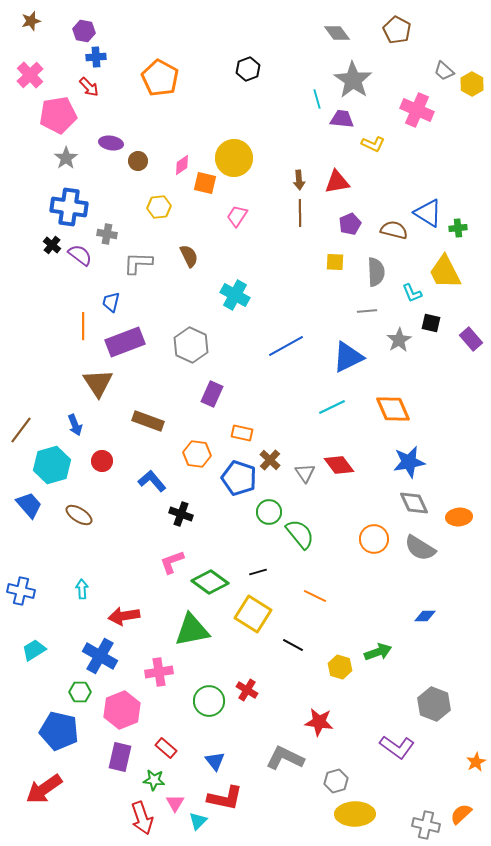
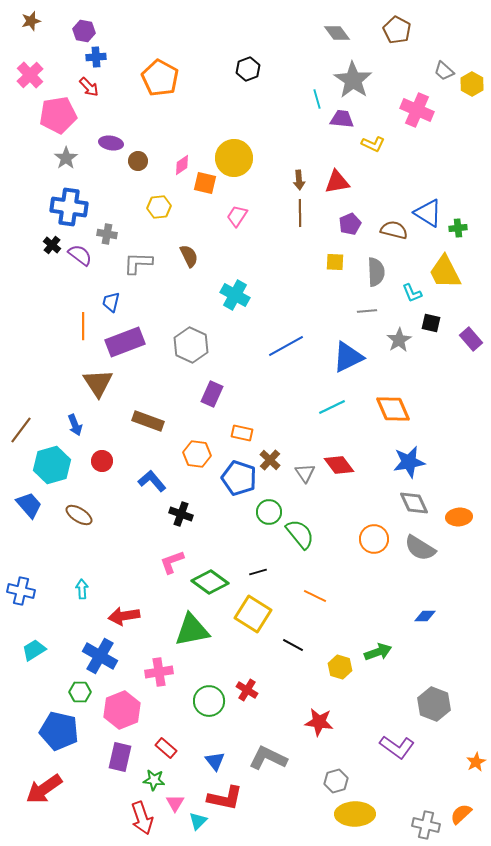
gray L-shape at (285, 758): moved 17 px left
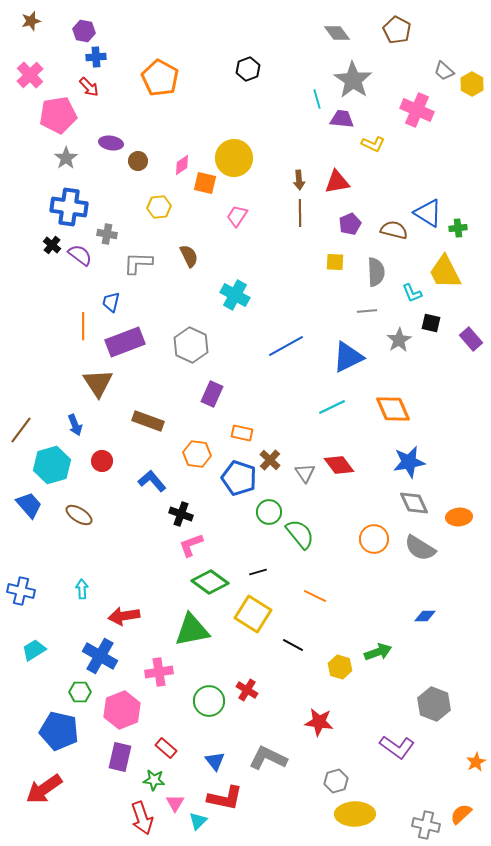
pink L-shape at (172, 562): moved 19 px right, 17 px up
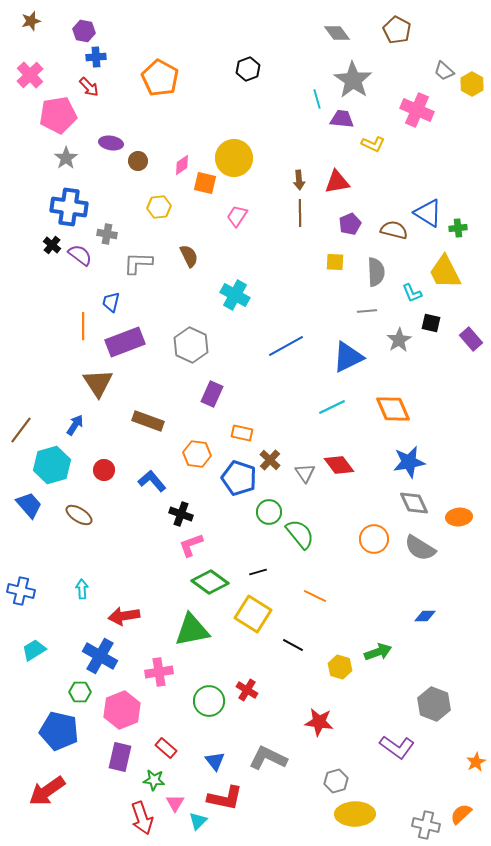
blue arrow at (75, 425): rotated 125 degrees counterclockwise
red circle at (102, 461): moved 2 px right, 9 px down
red arrow at (44, 789): moved 3 px right, 2 px down
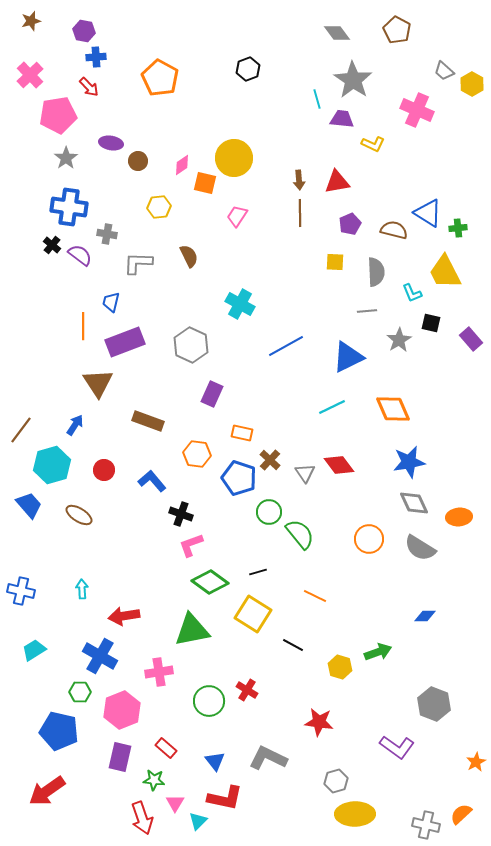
cyan cross at (235, 295): moved 5 px right, 9 px down
orange circle at (374, 539): moved 5 px left
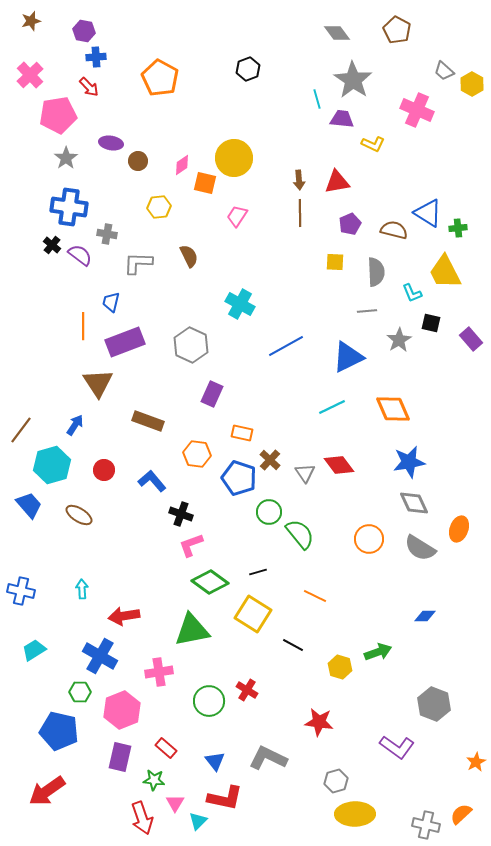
orange ellipse at (459, 517): moved 12 px down; rotated 65 degrees counterclockwise
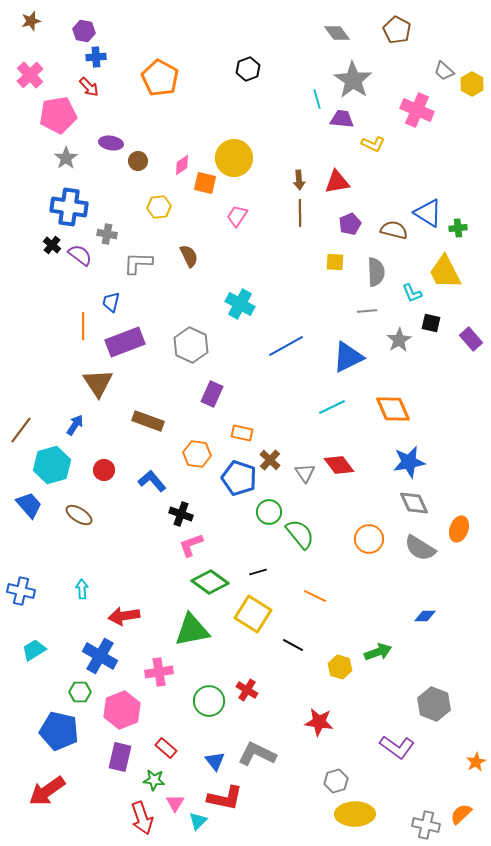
gray L-shape at (268, 758): moved 11 px left, 4 px up
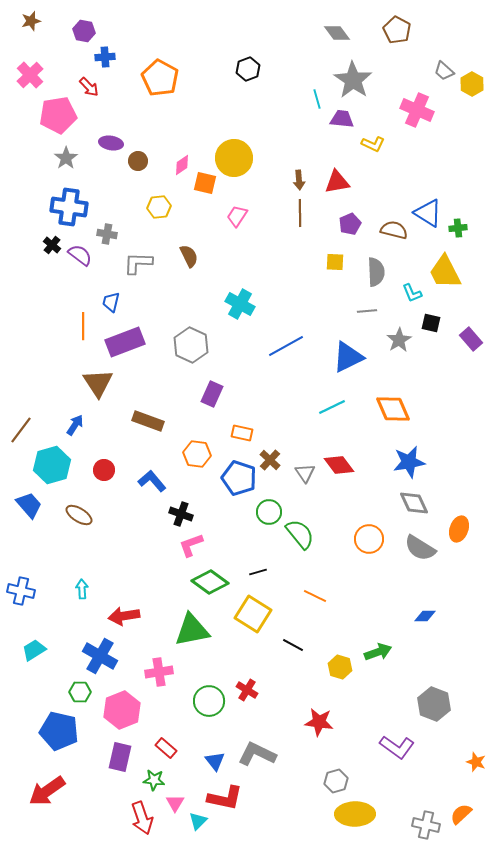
blue cross at (96, 57): moved 9 px right
orange star at (476, 762): rotated 24 degrees counterclockwise
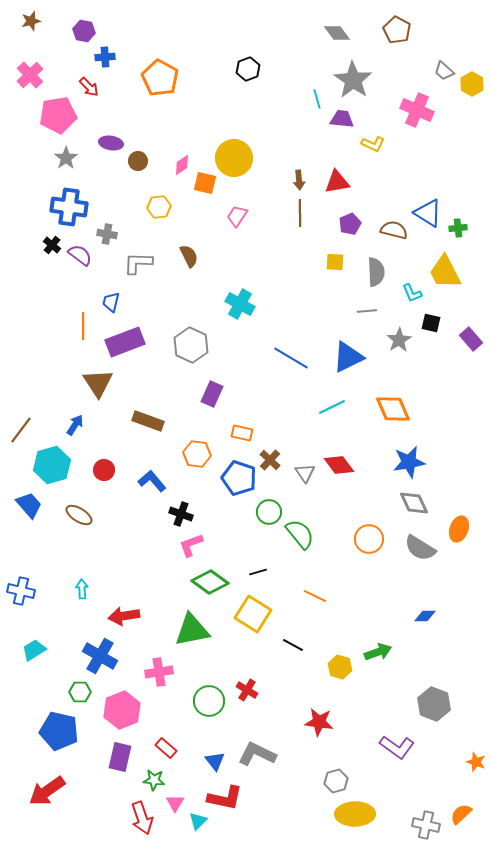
blue line at (286, 346): moved 5 px right, 12 px down; rotated 60 degrees clockwise
